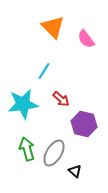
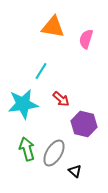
orange triangle: rotated 35 degrees counterclockwise
pink semicircle: rotated 54 degrees clockwise
cyan line: moved 3 px left
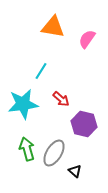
pink semicircle: moved 1 px right; rotated 18 degrees clockwise
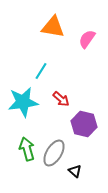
cyan star: moved 2 px up
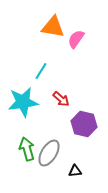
pink semicircle: moved 11 px left
gray ellipse: moved 5 px left
black triangle: rotated 48 degrees counterclockwise
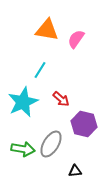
orange triangle: moved 6 px left, 3 px down
cyan line: moved 1 px left, 1 px up
cyan star: rotated 16 degrees counterclockwise
green arrow: moved 4 px left; rotated 115 degrees clockwise
gray ellipse: moved 2 px right, 9 px up
